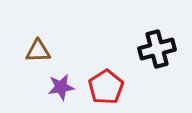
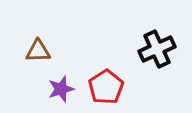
black cross: rotated 9 degrees counterclockwise
purple star: moved 2 px down; rotated 8 degrees counterclockwise
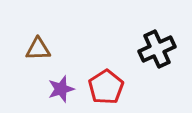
brown triangle: moved 2 px up
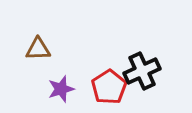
black cross: moved 15 px left, 22 px down
red pentagon: moved 3 px right
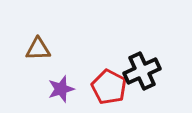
red pentagon: rotated 12 degrees counterclockwise
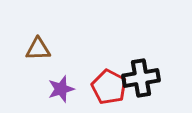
black cross: moved 1 px left, 7 px down; rotated 15 degrees clockwise
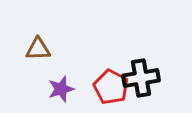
red pentagon: moved 2 px right
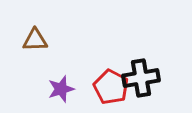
brown triangle: moved 3 px left, 9 px up
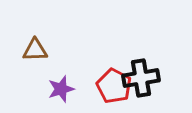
brown triangle: moved 10 px down
red pentagon: moved 3 px right, 1 px up
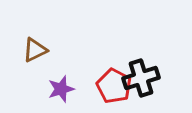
brown triangle: rotated 24 degrees counterclockwise
black cross: rotated 9 degrees counterclockwise
